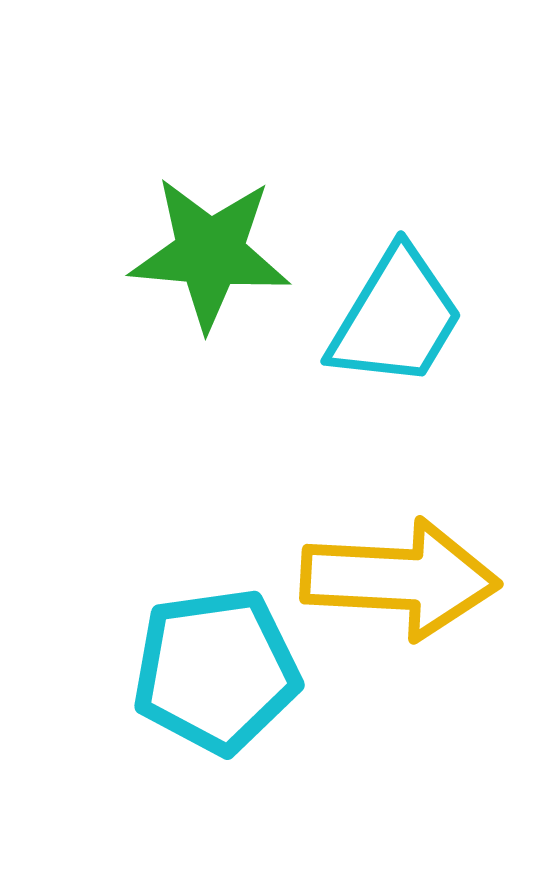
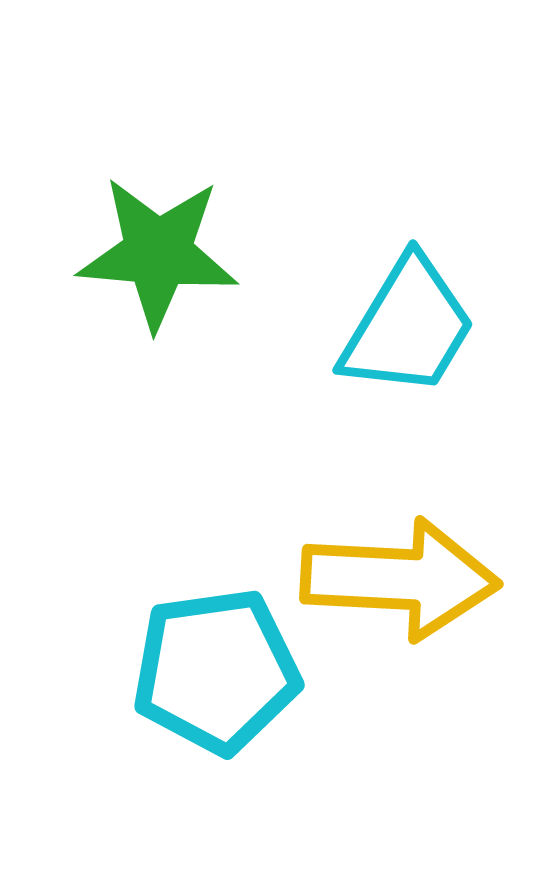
green star: moved 52 px left
cyan trapezoid: moved 12 px right, 9 px down
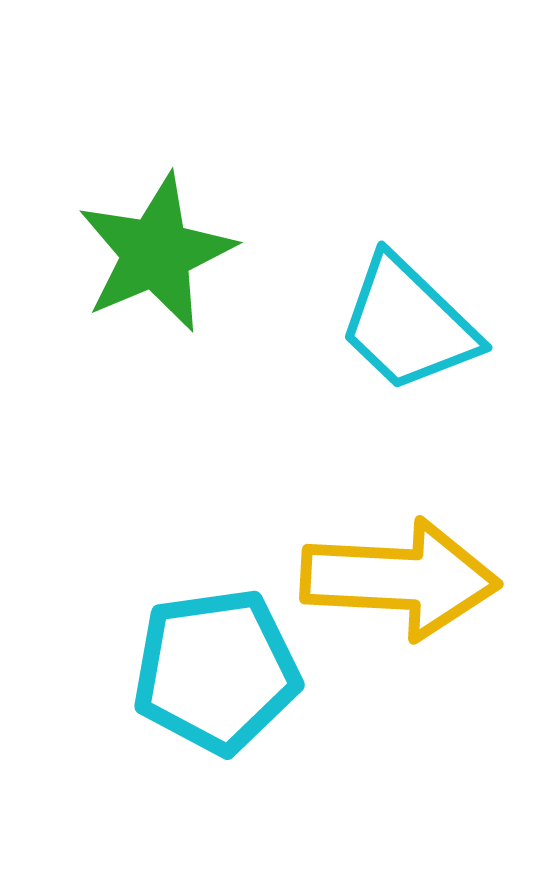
green star: moved 2 px left; rotated 28 degrees counterclockwise
cyan trapezoid: moved 3 px up; rotated 103 degrees clockwise
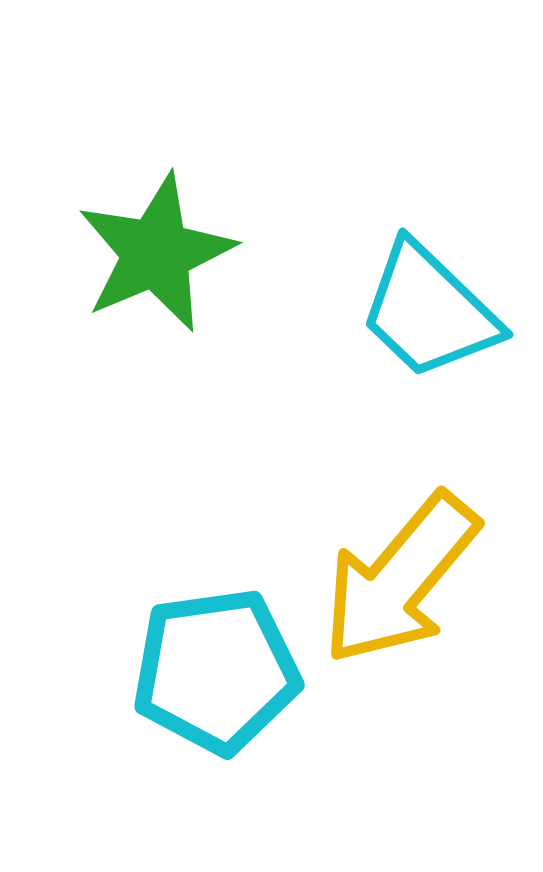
cyan trapezoid: moved 21 px right, 13 px up
yellow arrow: rotated 127 degrees clockwise
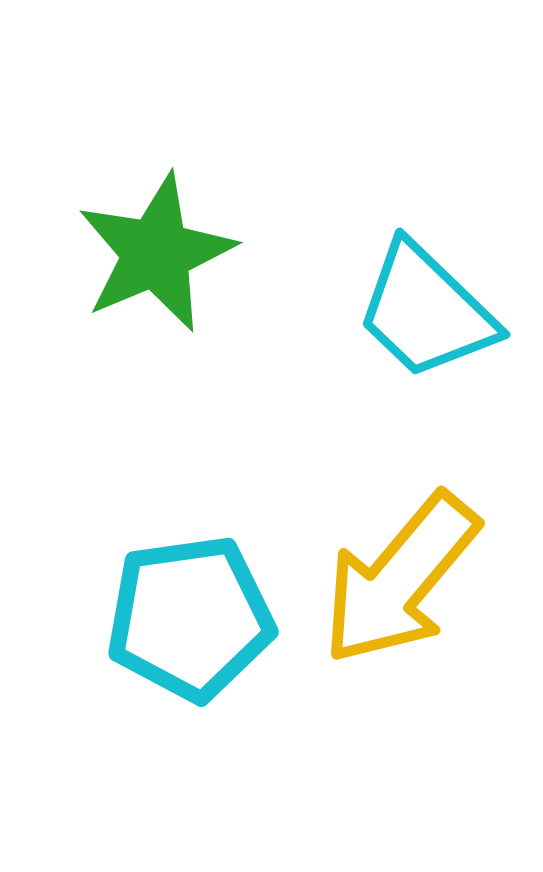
cyan trapezoid: moved 3 px left
cyan pentagon: moved 26 px left, 53 px up
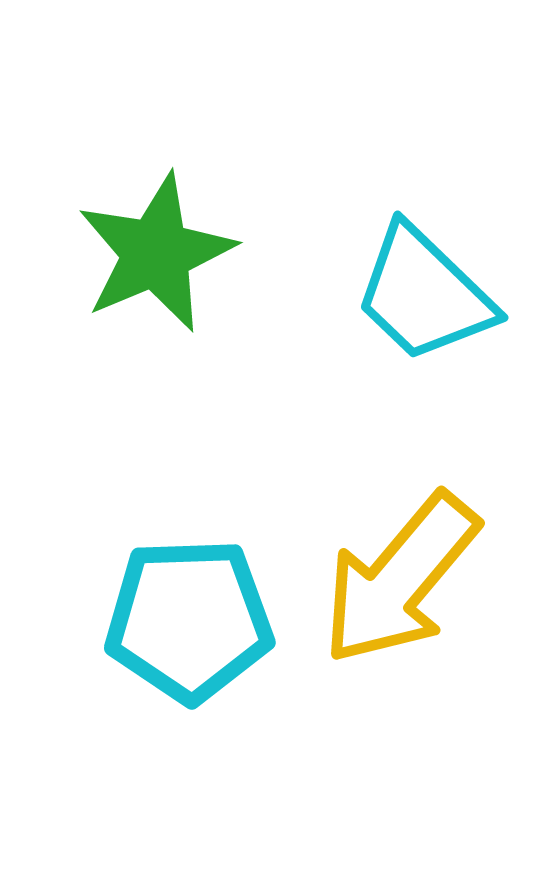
cyan trapezoid: moved 2 px left, 17 px up
cyan pentagon: moved 1 px left, 2 px down; rotated 6 degrees clockwise
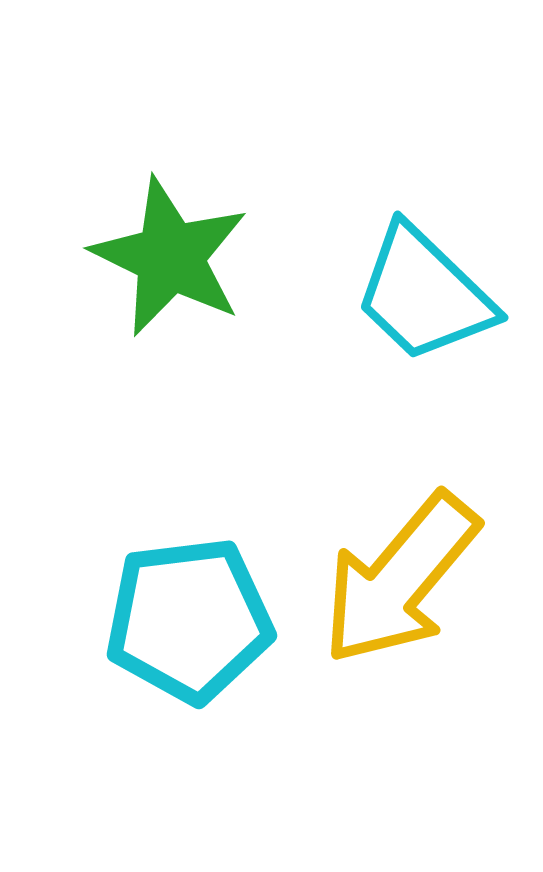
green star: moved 14 px right, 4 px down; rotated 23 degrees counterclockwise
cyan pentagon: rotated 5 degrees counterclockwise
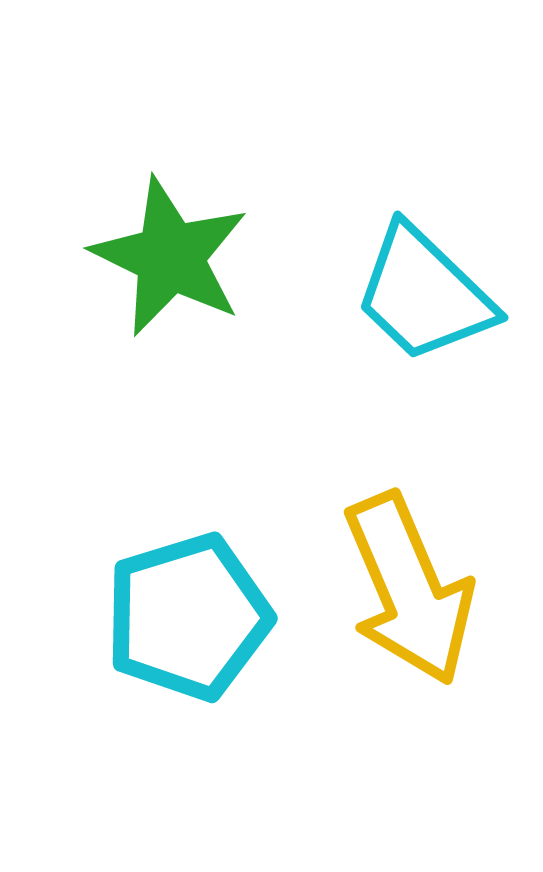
yellow arrow: moved 9 px right, 10 px down; rotated 63 degrees counterclockwise
cyan pentagon: moved 1 px left, 3 px up; rotated 10 degrees counterclockwise
